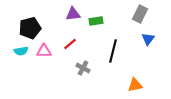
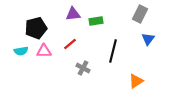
black pentagon: moved 6 px right
orange triangle: moved 1 px right, 4 px up; rotated 21 degrees counterclockwise
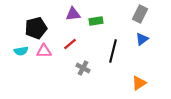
blue triangle: moved 6 px left; rotated 16 degrees clockwise
orange triangle: moved 3 px right, 2 px down
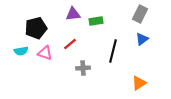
pink triangle: moved 1 px right, 2 px down; rotated 21 degrees clockwise
gray cross: rotated 32 degrees counterclockwise
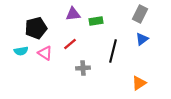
pink triangle: rotated 14 degrees clockwise
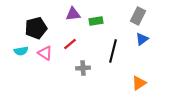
gray rectangle: moved 2 px left, 2 px down
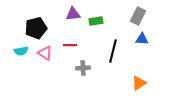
blue triangle: rotated 40 degrees clockwise
red line: moved 1 px down; rotated 40 degrees clockwise
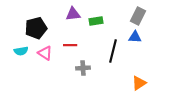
blue triangle: moved 7 px left, 2 px up
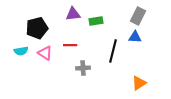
black pentagon: moved 1 px right
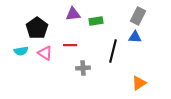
black pentagon: rotated 20 degrees counterclockwise
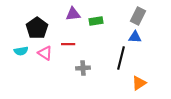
red line: moved 2 px left, 1 px up
black line: moved 8 px right, 7 px down
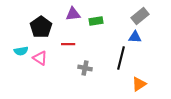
gray rectangle: moved 2 px right; rotated 24 degrees clockwise
black pentagon: moved 4 px right, 1 px up
pink triangle: moved 5 px left, 5 px down
gray cross: moved 2 px right; rotated 16 degrees clockwise
orange triangle: moved 1 px down
